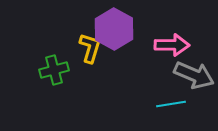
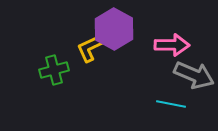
yellow L-shape: rotated 132 degrees counterclockwise
cyan line: rotated 20 degrees clockwise
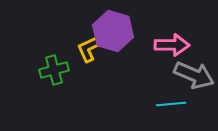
purple hexagon: moved 1 px left, 2 px down; rotated 12 degrees counterclockwise
cyan line: rotated 16 degrees counterclockwise
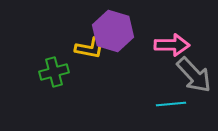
yellow L-shape: rotated 144 degrees counterclockwise
green cross: moved 2 px down
gray arrow: rotated 24 degrees clockwise
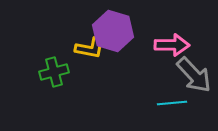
cyan line: moved 1 px right, 1 px up
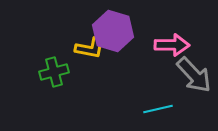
cyan line: moved 14 px left, 6 px down; rotated 8 degrees counterclockwise
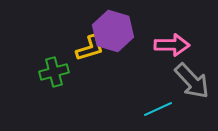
yellow L-shape: rotated 28 degrees counterclockwise
gray arrow: moved 2 px left, 6 px down
cyan line: rotated 12 degrees counterclockwise
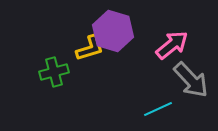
pink arrow: rotated 40 degrees counterclockwise
gray arrow: moved 1 px left, 1 px up
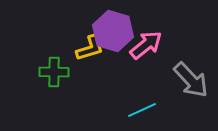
pink arrow: moved 26 px left
green cross: rotated 16 degrees clockwise
cyan line: moved 16 px left, 1 px down
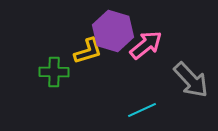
yellow L-shape: moved 2 px left, 3 px down
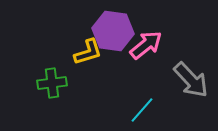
purple hexagon: rotated 9 degrees counterclockwise
yellow L-shape: moved 1 px down
green cross: moved 2 px left, 11 px down; rotated 8 degrees counterclockwise
cyan line: rotated 24 degrees counterclockwise
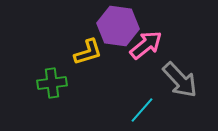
purple hexagon: moved 5 px right, 5 px up
gray arrow: moved 11 px left
